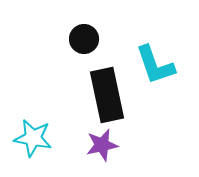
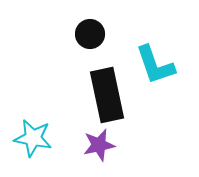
black circle: moved 6 px right, 5 px up
purple star: moved 3 px left
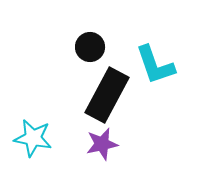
black circle: moved 13 px down
black rectangle: rotated 40 degrees clockwise
purple star: moved 3 px right, 1 px up
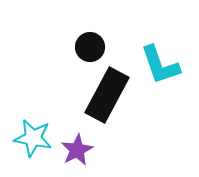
cyan L-shape: moved 5 px right
purple star: moved 25 px left, 6 px down; rotated 16 degrees counterclockwise
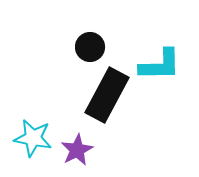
cyan L-shape: rotated 72 degrees counterclockwise
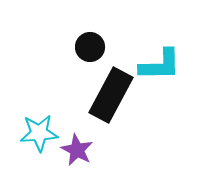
black rectangle: moved 4 px right
cyan star: moved 6 px right, 5 px up; rotated 15 degrees counterclockwise
purple star: rotated 16 degrees counterclockwise
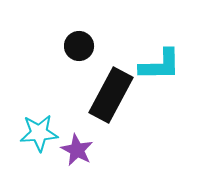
black circle: moved 11 px left, 1 px up
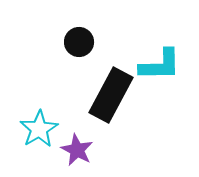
black circle: moved 4 px up
cyan star: moved 4 px up; rotated 27 degrees counterclockwise
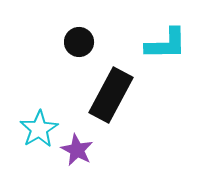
cyan L-shape: moved 6 px right, 21 px up
